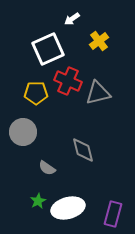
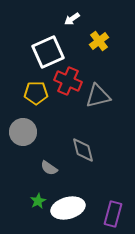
white square: moved 3 px down
gray triangle: moved 3 px down
gray semicircle: moved 2 px right
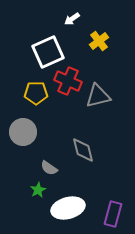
green star: moved 11 px up
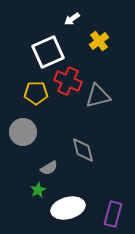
gray semicircle: rotated 66 degrees counterclockwise
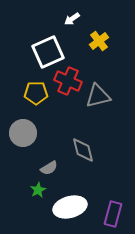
gray circle: moved 1 px down
white ellipse: moved 2 px right, 1 px up
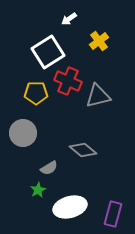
white arrow: moved 3 px left
white square: rotated 8 degrees counterclockwise
gray diamond: rotated 36 degrees counterclockwise
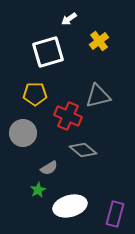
white square: rotated 16 degrees clockwise
red cross: moved 35 px down
yellow pentagon: moved 1 px left, 1 px down
white ellipse: moved 1 px up
purple rectangle: moved 2 px right
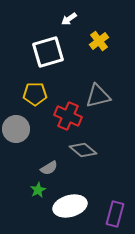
gray circle: moved 7 px left, 4 px up
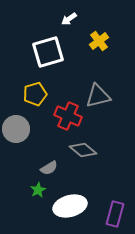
yellow pentagon: rotated 15 degrees counterclockwise
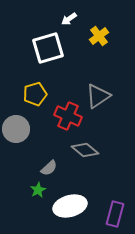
yellow cross: moved 5 px up
white square: moved 4 px up
gray triangle: rotated 20 degrees counterclockwise
gray diamond: moved 2 px right
gray semicircle: rotated 12 degrees counterclockwise
